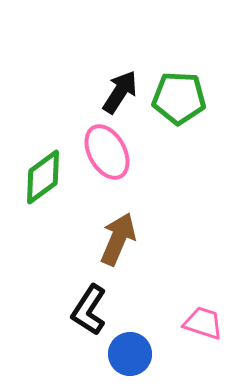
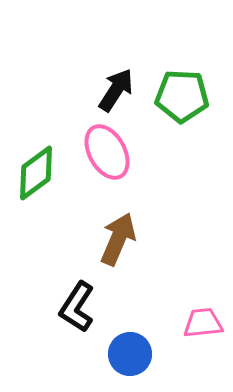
black arrow: moved 4 px left, 2 px up
green pentagon: moved 3 px right, 2 px up
green diamond: moved 7 px left, 4 px up
black L-shape: moved 12 px left, 3 px up
pink trapezoid: rotated 24 degrees counterclockwise
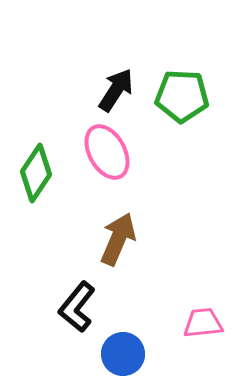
green diamond: rotated 20 degrees counterclockwise
black L-shape: rotated 6 degrees clockwise
blue circle: moved 7 px left
